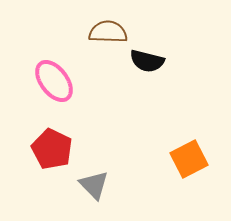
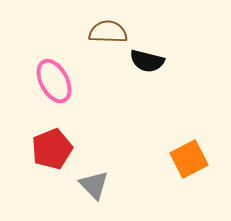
pink ellipse: rotated 9 degrees clockwise
red pentagon: rotated 24 degrees clockwise
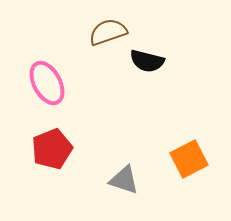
brown semicircle: rotated 21 degrees counterclockwise
pink ellipse: moved 7 px left, 2 px down
gray triangle: moved 30 px right, 5 px up; rotated 28 degrees counterclockwise
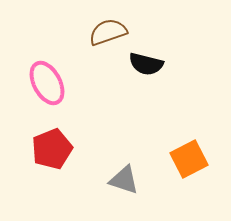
black semicircle: moved 1 px left, 3 px down
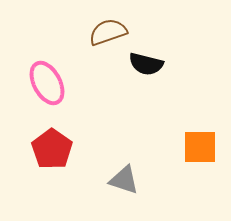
red pentagon: rotated 15 degrees counterclockwise
orange square: moved 11 px right, 12 px up; rotated 27 degrees clockwise
